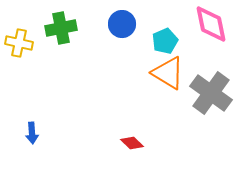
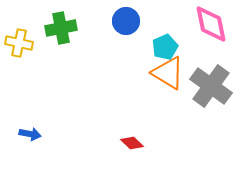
blue circle: moved 4 px right, 3 px up
cyan pentagon: moved 6 px down
gray cross: moved 7 px up
blue arrow: moved 2 px left, 1 px down; rotated 75 degrees counterclockwise
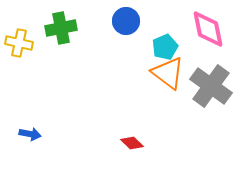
pink diamond: moved 3 px left, 5 px down
orange triangle: rotated 6 degrees clockwise
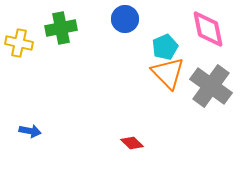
blue circle: moved 1 px left, 2 px up
orange triangle: rotated 9 degrees clockwise
blue arrow: moved 3 px up
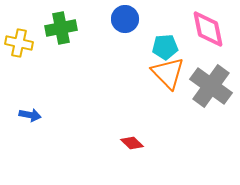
cyan pentagon: rotated 20 degrees clockwise
blue arrow: moved 16 px up
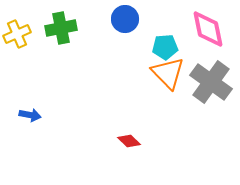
yellow cross: moved 2 px left, 9 px up; rotated 36 degrees counterclockwise
gray cross: moved 4 px up
red diamond: moved 3 px left, 2 px up
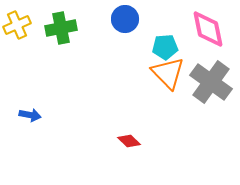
yellow cross: moved 9 px up
